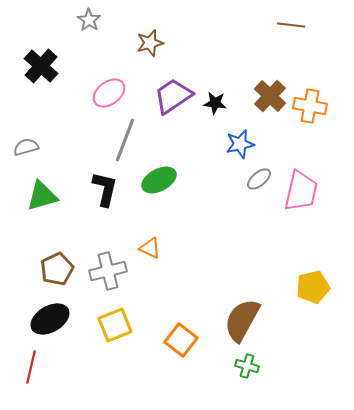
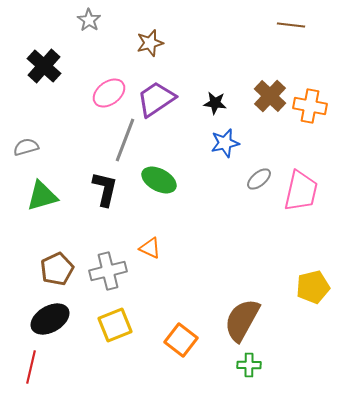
black cross: moved 3 px right
purple trapezoid: moved 17 px left, 3 px down
blue star: moved 15 px left, 1 px up
green ellipse: rotated 56 degrees clockwise
green cross: moved 2 px right, 1 px up; rotated 15 degrees counterclockwise
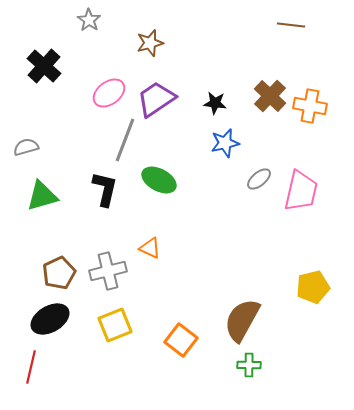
brown pentagon: moved 2 px right, 4 px down
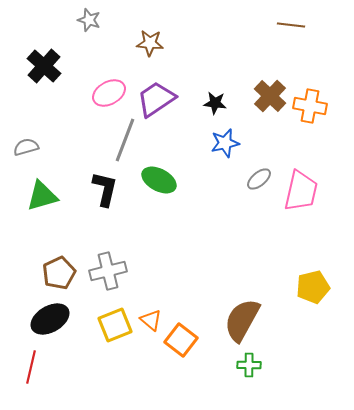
gray star: rotated 15 degrees counterclockwise
brown star: rotated 20 degrees clockwise
pink ellipse: rotated 8 degrees clockwise
orange triangle: moved 1 px right, 72 px down; rotated 15 degrees clockwise
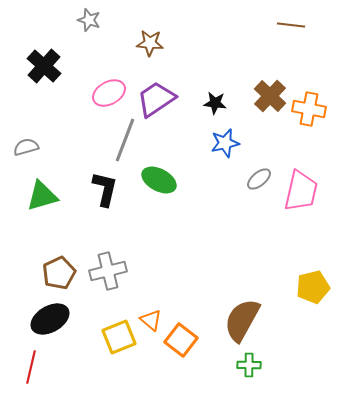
orange cross: moved 1 px left, 3 px down
yellow square: moved 4 px right, 12 px down
